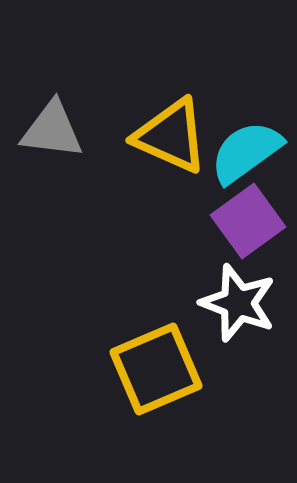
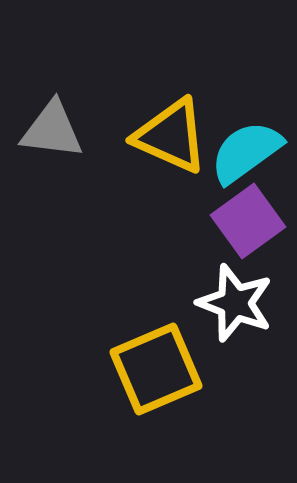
white star: moved 3 px left
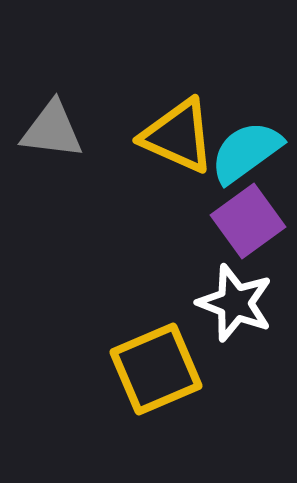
yellow triangle: moved 7 px right
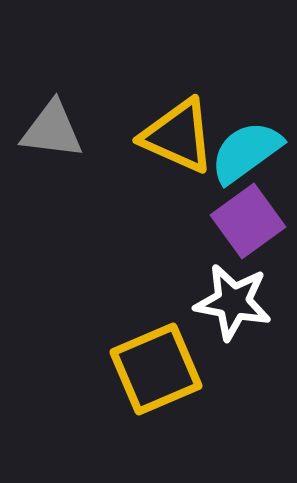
white star: moved 2 px left, 1 px up; rotated 10 degrees counterclockwise
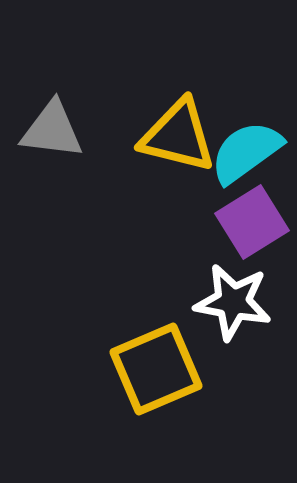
yellow triangle: rotated 10 degrees counterclockwise
purple square: moved 4 px right, 1 px down; rotated 4 degrees clockwise
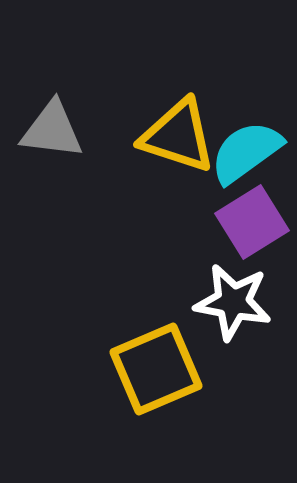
yellow triangle: rotated 4 degrees clockwise
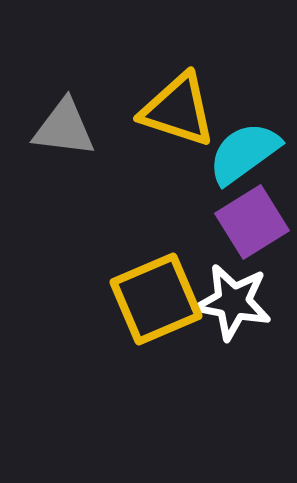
gray triangle: moved 12 px right, 2 px up
yellow triangle: moved 26 px up
cyan semicircle: moved 2 px left, 1 px down
yellow square: moved 70 px up
